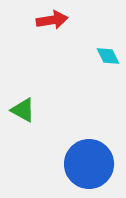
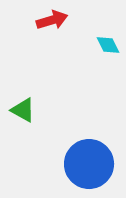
red arrow: rotated 8 degrees counterclockwise
cyan diamond: moved 11 px up
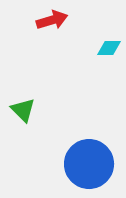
cyan diamond: moved 1 px right, 3 px down; rotated 65 degrees counterclockwise
green triangle: rotated 16 degrees clockwise
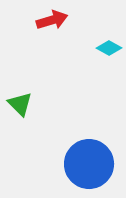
cyan diamond: rotated 30 degrees clockwise
green triangle: moved 3 px left, 6 px up
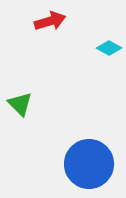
red arrow: moved 2 px left, 1 px down
